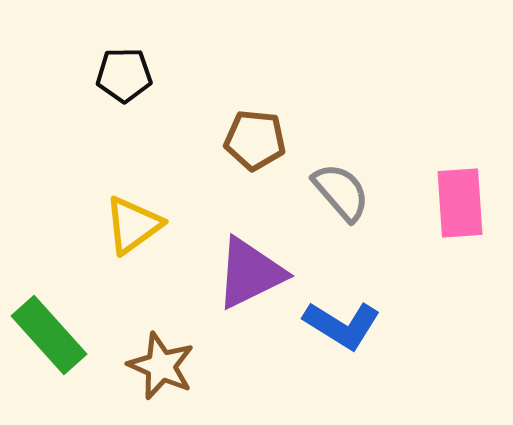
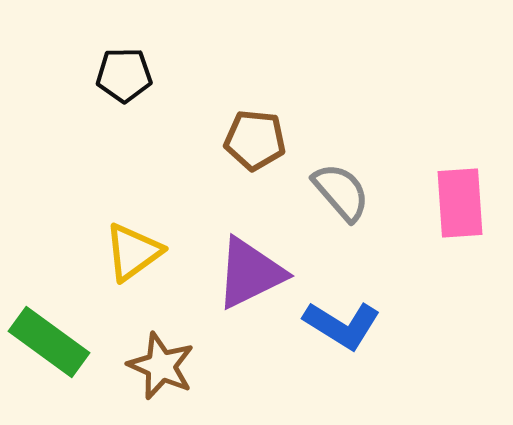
yellow triangle: moved 27 px down
green rectangle: moved 7 px down; rotated 12 degrees counterclockwise
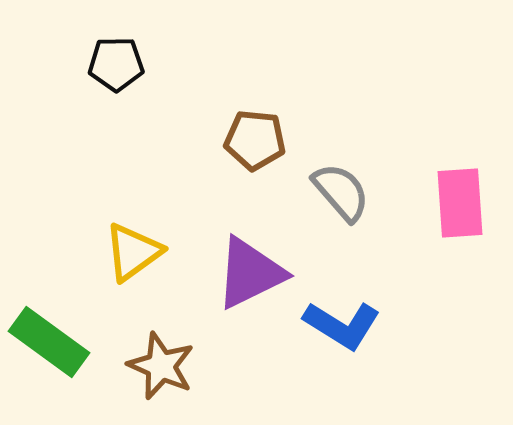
black pentagon: moved 8 px left, 11 px up
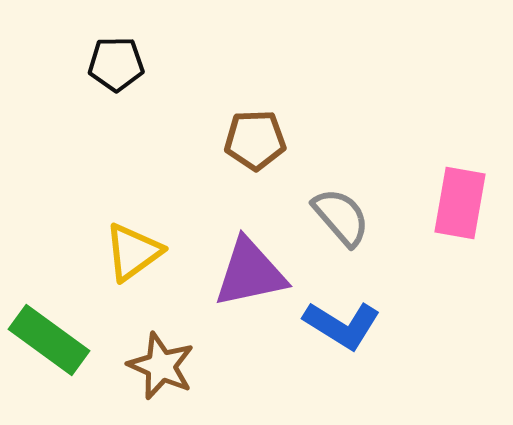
brown pentagon: rotated 8 degrees counterclockwise
gray semicircle: moved 25 px down
pink rectangle: rotated 14 degrees clockwise
purple triangle: rotated 14 degrees clockwise
green rectangle: moved 2 px up
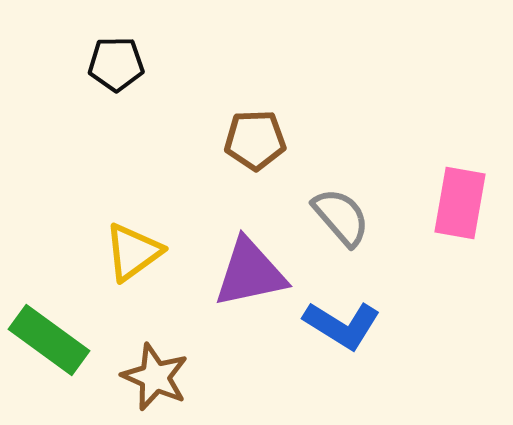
brown star: moved 6 px left, 11 px down
